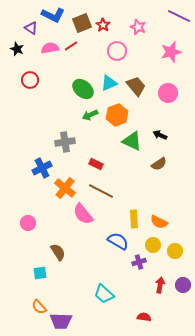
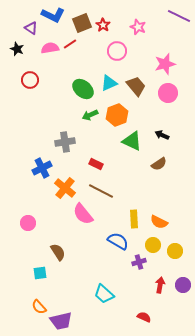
red line at (71, 46): moved 1 px left, 2 px up
pink star at (171, 52): moved 6 px left, 12 px down
black arrow at (160, 135): moved 2 px right
red semicircle at (144, 317): rotated 16 degrees clockwise
purple trapezoid at (61, 321): rotated 15 degrees counterclockwise
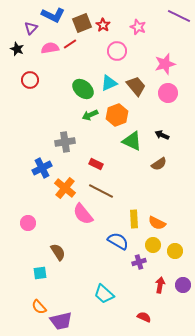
purple triangle at (31, 28): rotated 40 degrees clockwise
orange semicircle at (159, 222): moved 2 px left, 1 px down
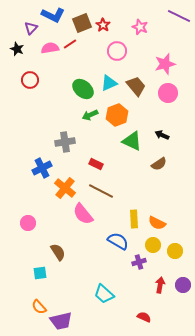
pink star at (138, 27): moved 2 px right
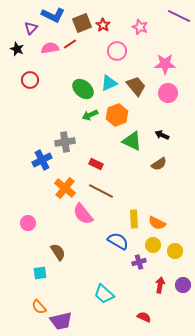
pink star at (165, 64): rotated 15 degrees clockwise
blue cross at (42, 168): moved 8 px up
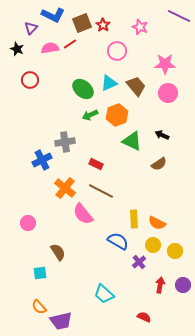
purple cross at (139, 262): rotated 24 degrees counterclockwise
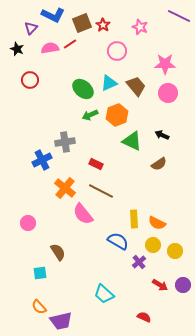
red arrow at (160, 285): rotated 112 degrees clockwise
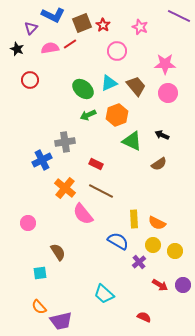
green arrow at (90, 115): moved 2 px left
